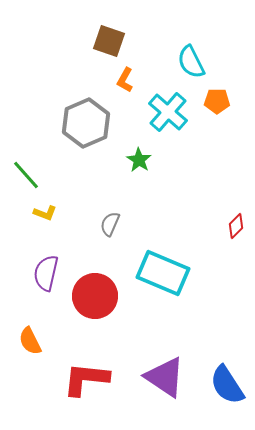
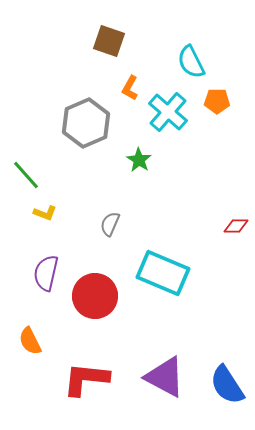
orange L-shape: moved 5 px right, 8 px down
red diamond: rotated 45 degrees clockwise
purple triangle: rotated 6 degrees counterclockwise
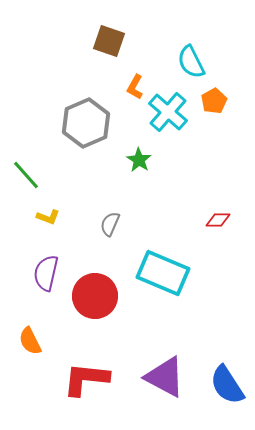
orange L-shape: moved 5 px right, 1 px up
orange pentagon: moved 3 px left; rotated 30 degrees counterclockwise
yellow L-shape: moved 3 px right, 4 px down
red diamond: moved 18 px left, 6 px up
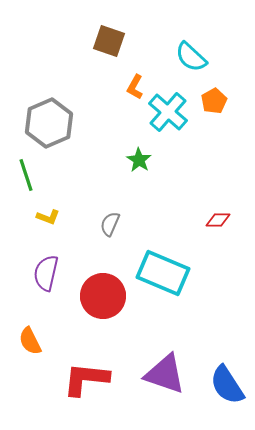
cyan semicircle: moved 5 px up; rotated 20 degrees counterclockwise
gray hexagon: moved 37 px left
green line: rotated 24 degrees clockwise
red circle: moved 8 px right
purple triangle: moved 3 px up; rotated 9 degrees counterclockwise
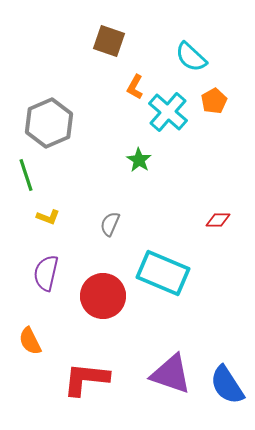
purple triangle: moved 6 px right
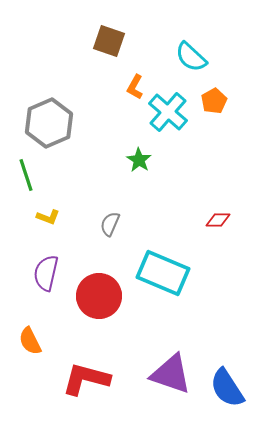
red circle: moved 4 px left
red L-shape: rotated 9 degrees clockwise
blue semicircle: moved 3 px down
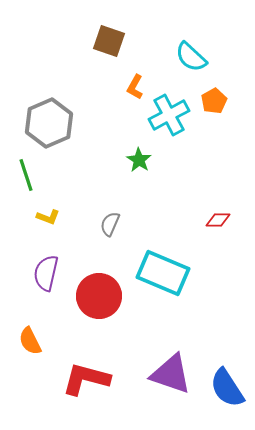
cyan cross: moved 1 px right, 3 px down; rotated 21 degrees clockwise
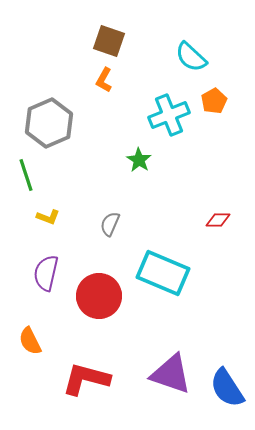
orange L-shape: moved 31 px left, 7 px up
cyan cross: rotated 6 degrees clockwise
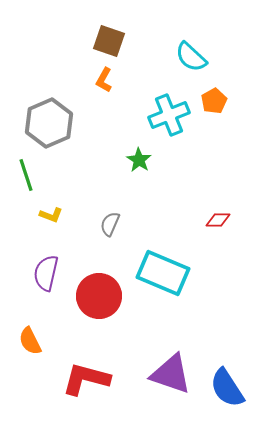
yellow L-shape: moved 3 px right, 2 px up
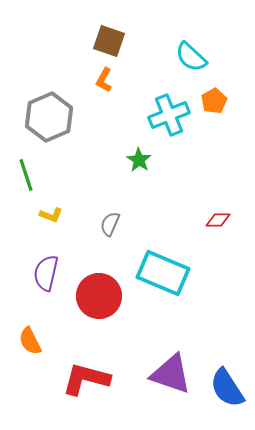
gray hexagon: moved 6 px up
